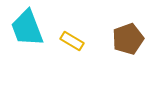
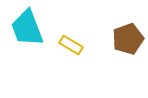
yellow rectangle: moved 1 px left, 4 px down
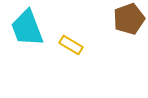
brown pentagon: moved 1 px right, 20 px up
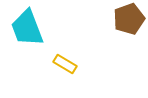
yellow rectangle: moved 6 px left, 19 px down
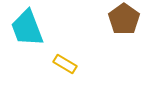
brown pentagon: moved 5 px left; rotated 16 degrees counterclockwise
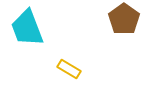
yellow rectangle: moved 4 px right, 5 px down
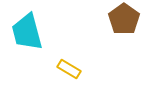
cyan trapezoid: moved 4 px down; rotated 6 degrees clockwise
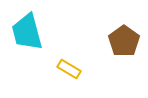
brown pentagon: moved 22 px down
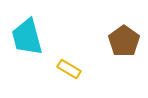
cyan trapezoid: moved 5 px down
